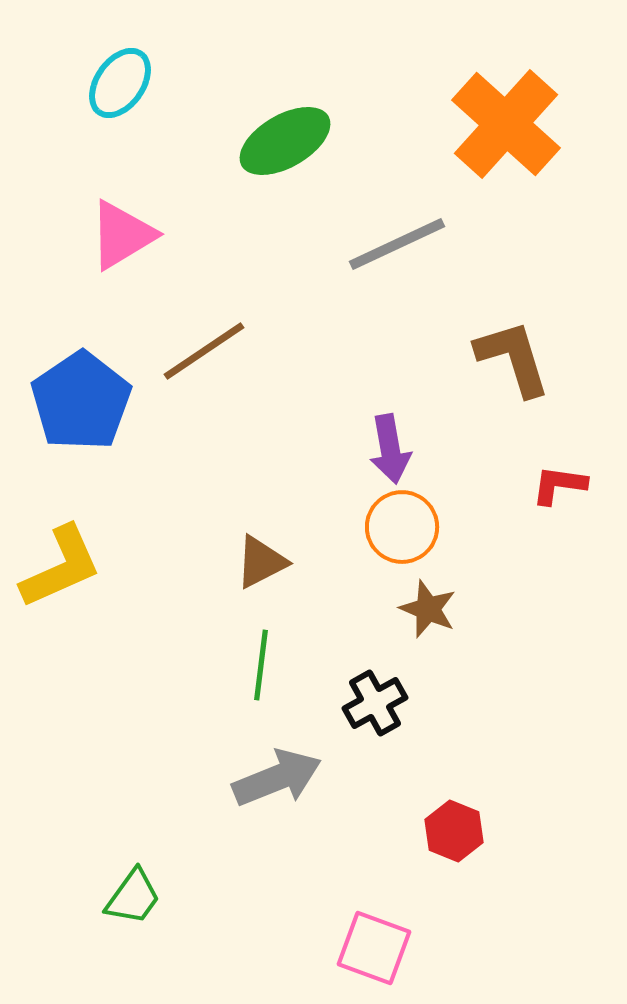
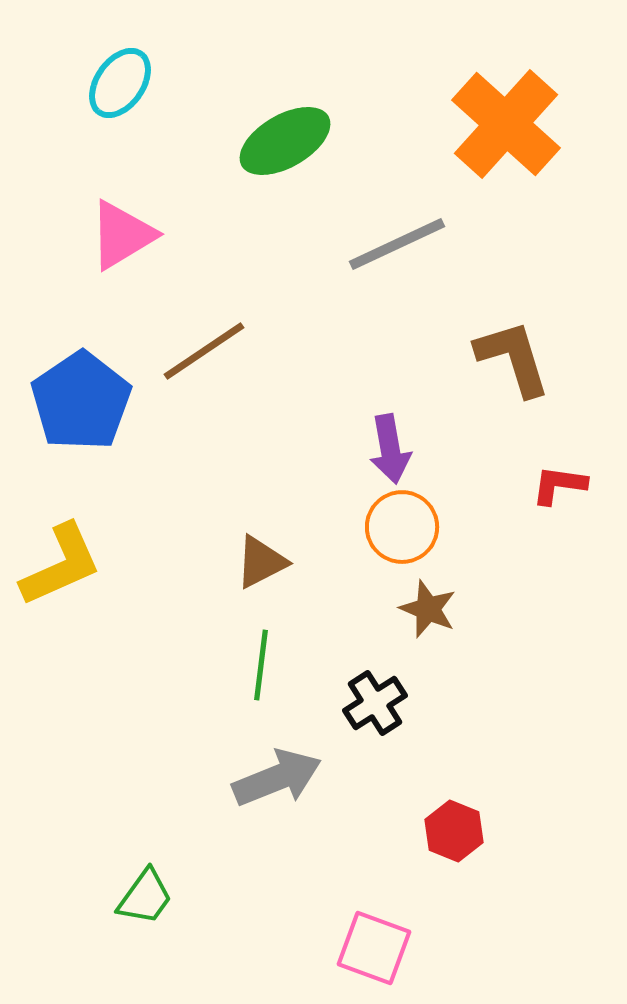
yellow L-shape: moved 2 px up
black cross: rotated 4 degrees counterclockwise
green trapezoid: moved 12 px right
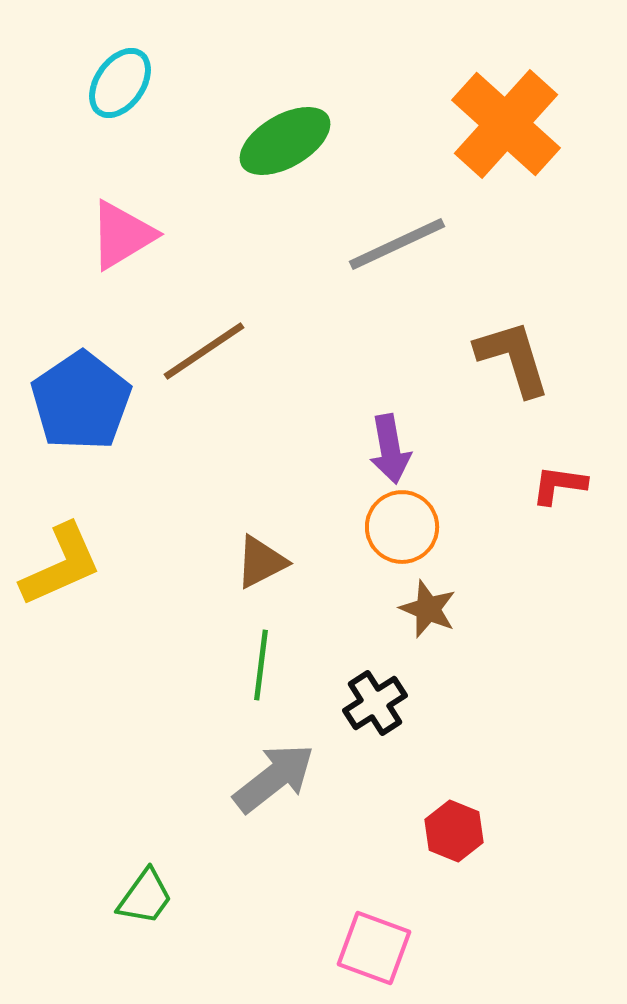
gray arrow: moved 3 px left; rotated 16 degrees counterclockwise
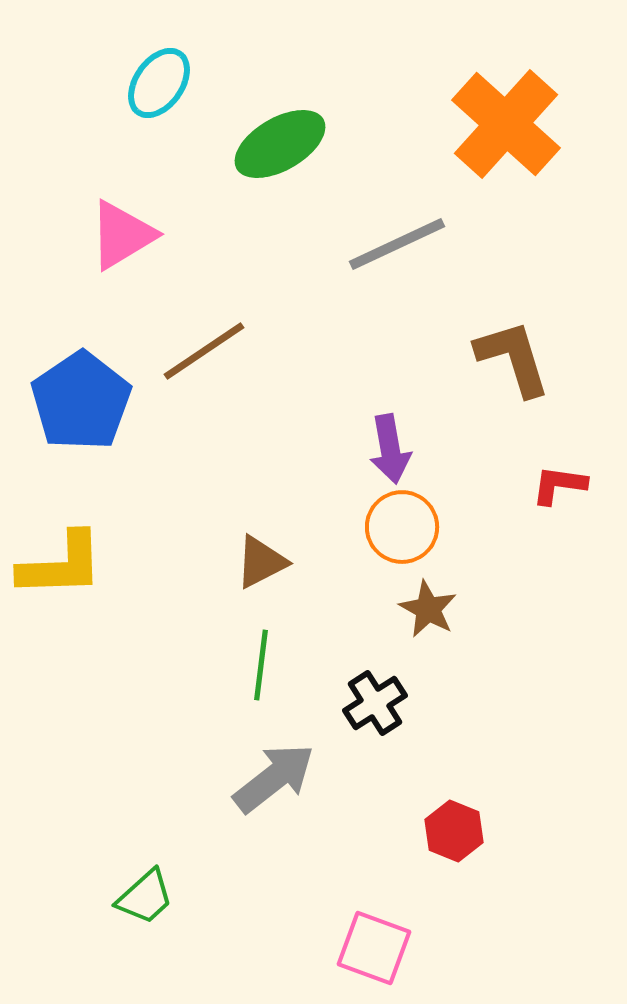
cyan ellipse: moved 39 px right
green ellipse: moved 5 px left, 3 px down
yellow L-shape: rotated 22 degrees clockwise
brown star: rotated 6 degrees clockwise
green trapezoid: rotated 12 degrees clockwise
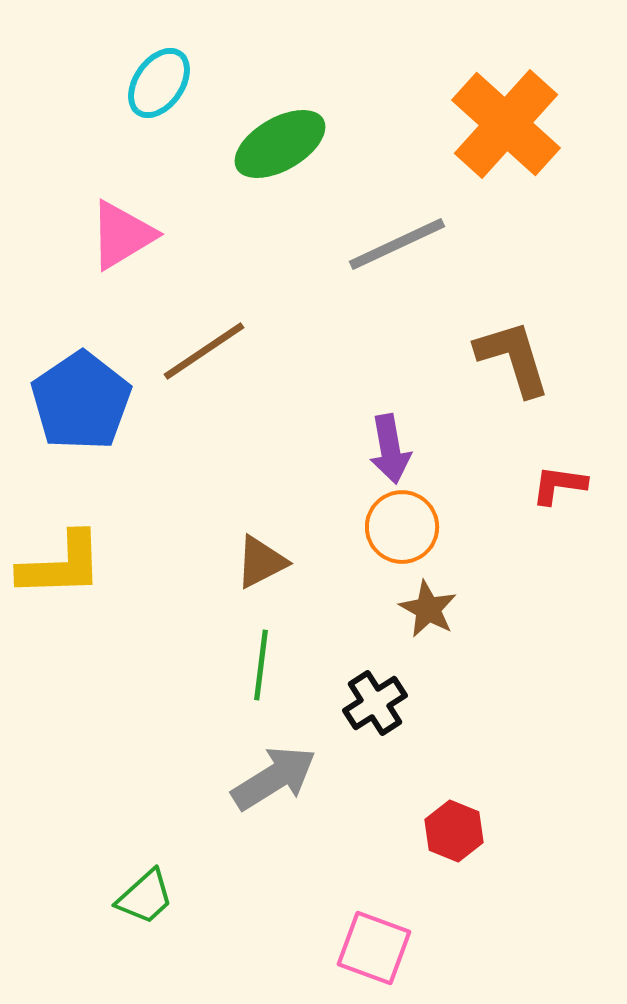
gray arrow: rotated 6 degrees clockwise
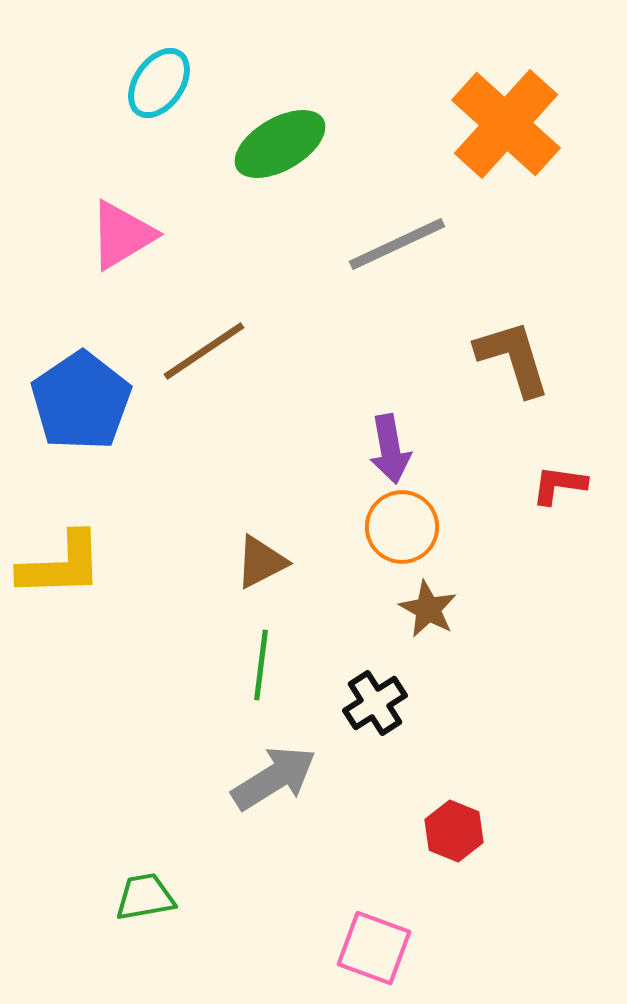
green trapezoid: rotated 148 degrees counterclockwise
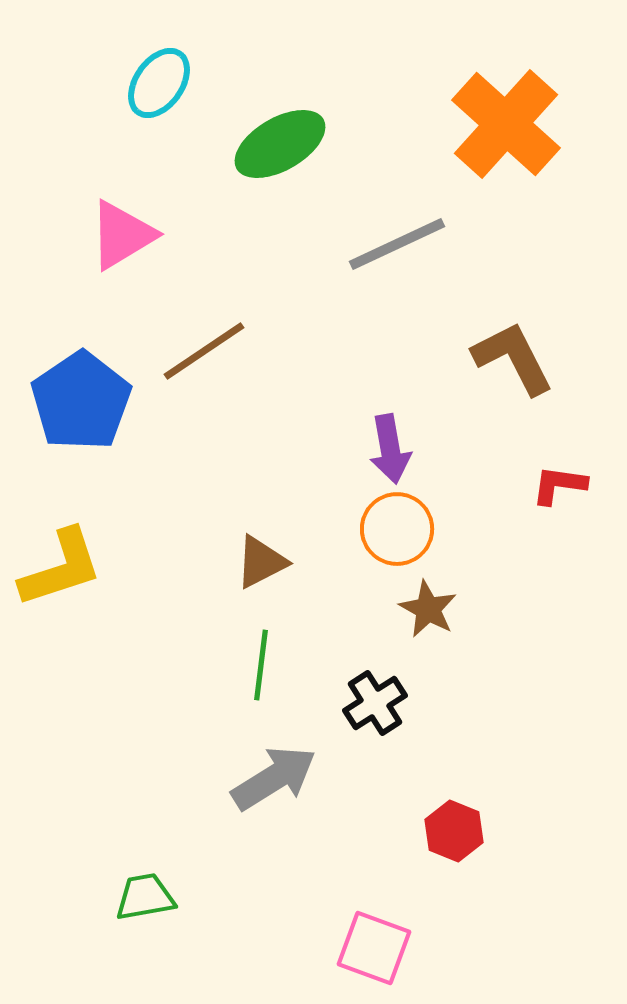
brown L-shape: rotated 10 degrees counterclockwise
orange circle: moved 5 px left, 2 px down
yellow L-shape: moved 3 px down; rotated 16 degrees counterclockwise
